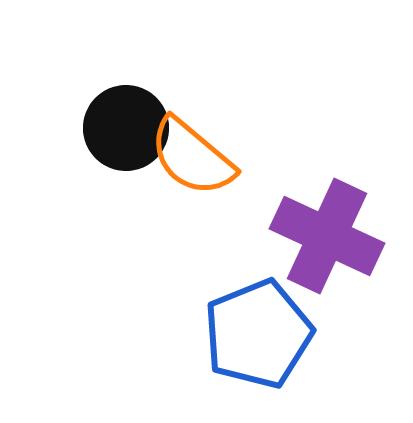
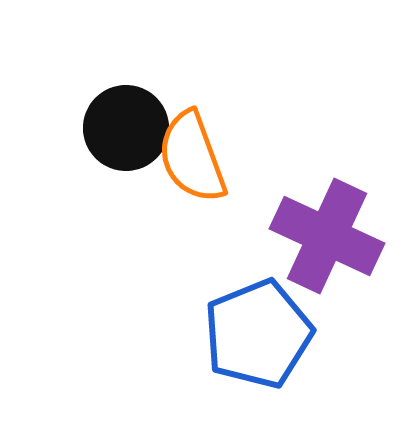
orange semicircle: rotated 30 degrees clockwise
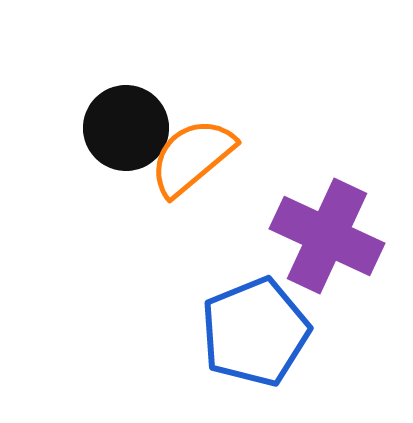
orange semicircle: rotated 70 degrees clockwise
blue pentagon: moved 3 px left, 2 px up
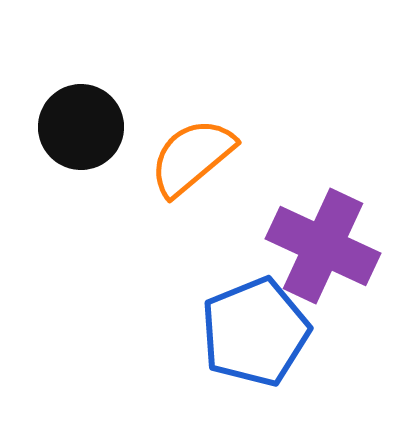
black circle: moved 45 px left, 1 px up
purple cross: moved 4 px left, 10 px down
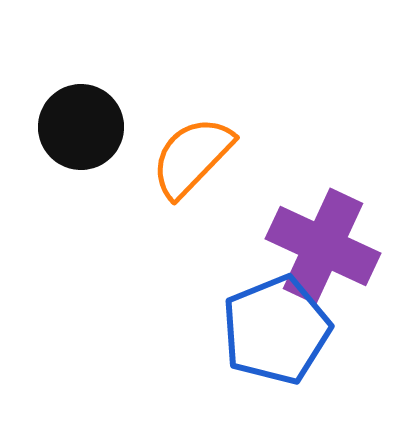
orange semicircle: rotated 6 degrees counterclockwise
blue pentagon: moved 21 px right, 2 px up
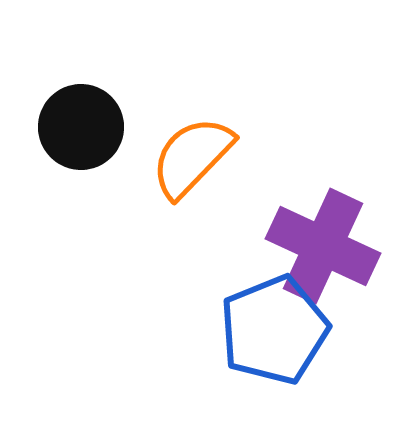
blue pentagon: moved 2 px left
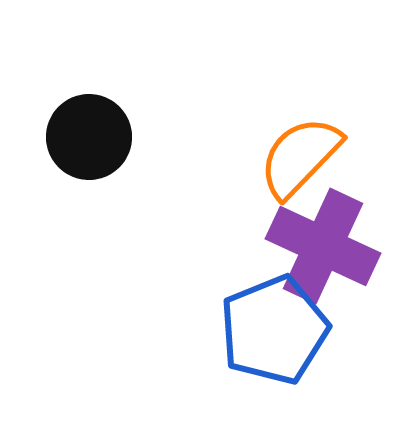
black circle: moved 8 px right, 10 px down
orange semicircle: moved 108 px right
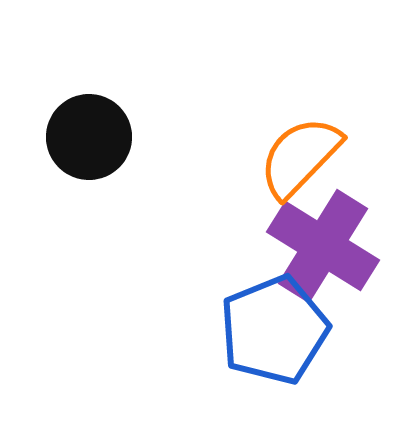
purple cross: rotated 7 degrees clockwise
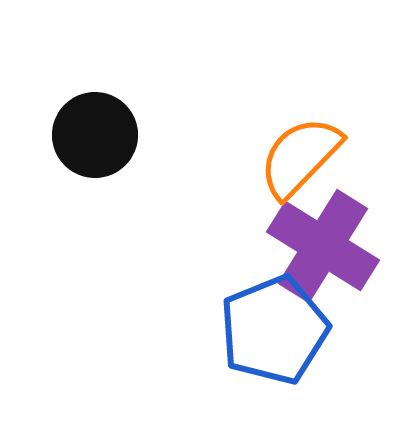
black circle: moved 6 px right, 2 px up
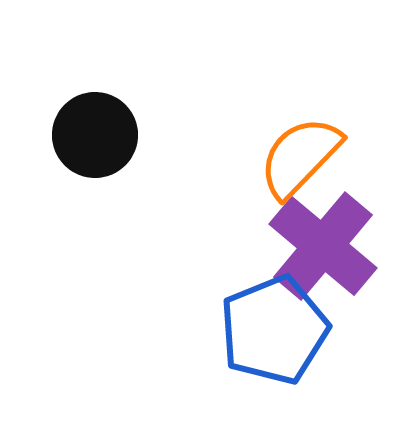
purple cross: rotated 8 degrees clockwise
